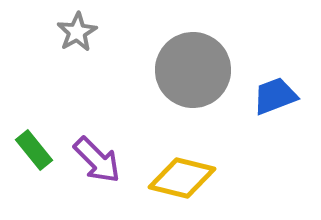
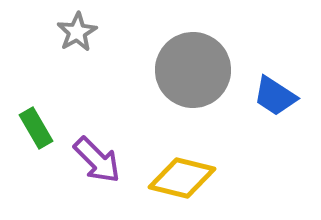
blue trapezoid: rotated 126 degrees counterclockwise
green rectangle: moved 2 px right, 22 px up; rotated 9 degrees clockwise
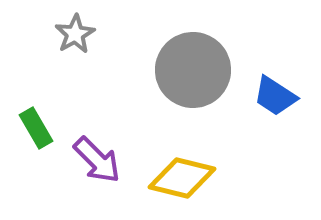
gray star: moved 2 px left, 2 px down
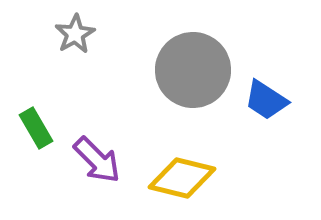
blue trapezoid: moved 9 px left, 4 px down
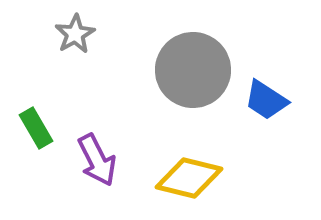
purple arrow: rotated 18 degrees clockwise
yellow diamond: moved 7 px right
